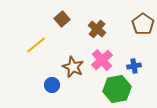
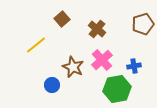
brown pentagon: rotated 20 degrees clockwise
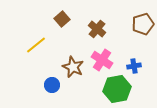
pink cross: rotated 15 degrees counterclockwise
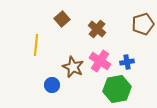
yellow line: rotated 45 degrees counterclockwise
pink cross: moved 2 px left, 1 px down
blue cross: moved 7 px left, 4 px up
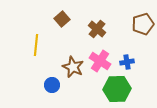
green hexagon: rotated 8 degrees clockwise
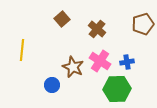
yellow line: moved 14 px left, 5 px down
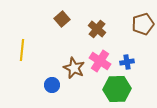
brown star: moved 1 px right, 1 px down
